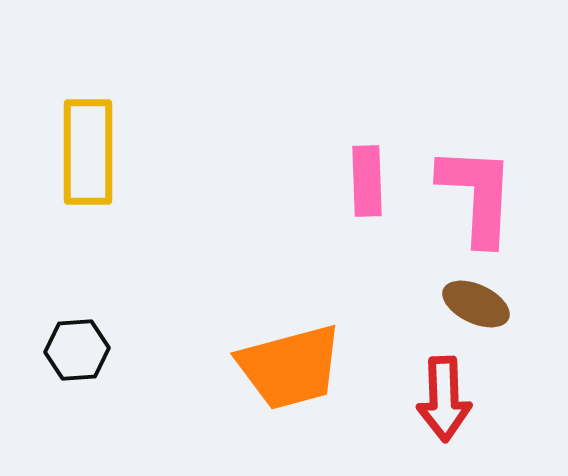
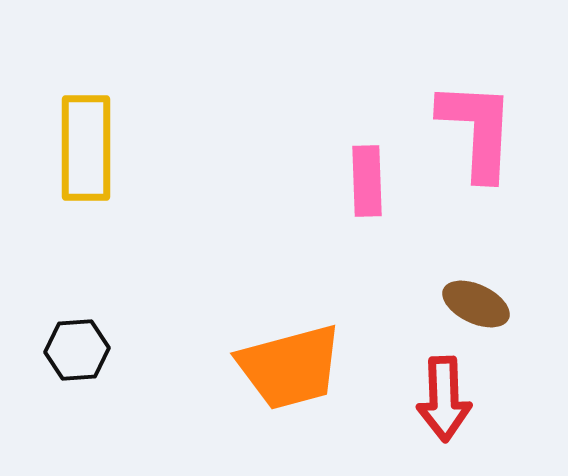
yellow rectangle: moved 2 px left, 4 px up
pink L-shape: moved 65 px up
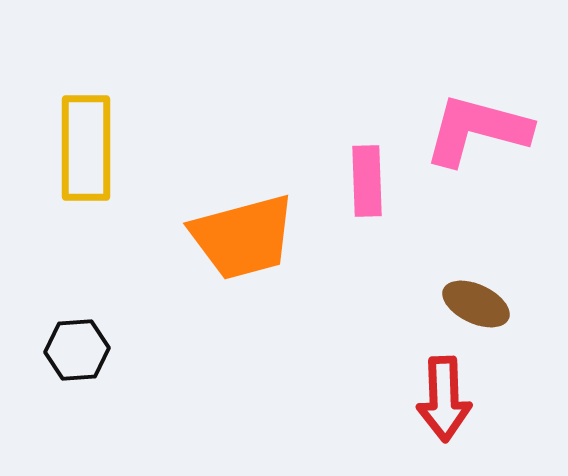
pink L-shape: rotated 78 degrees counterclockwise
orange trapezoid: moved 47 px left, 130 px up
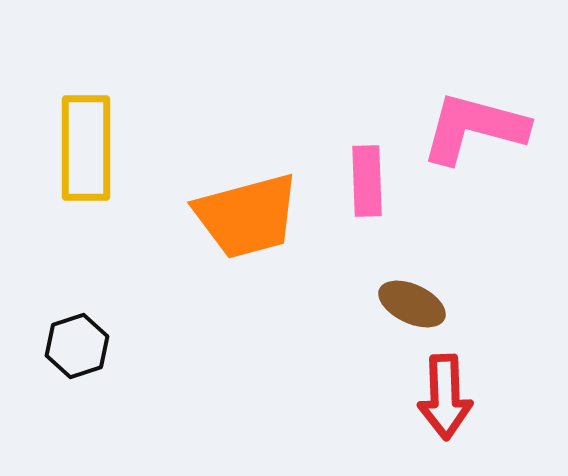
pink L-shape: moved 3 px left, 2 px up
orange trapezoid: moved 4 px right, 21 px up
brown ellipse: moved 64 px left
black hexagon: moved 4 px up; rotated 14 degrees counterclockwise
red arrow: moved 1 px right, 2 px up
